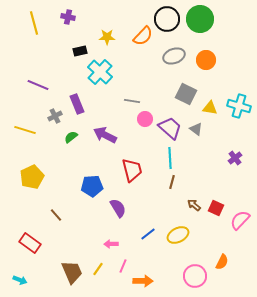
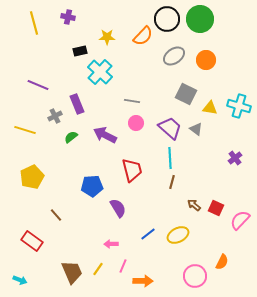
gray ellipse at (174, 56): rotated 15 degrees counterclockwise
pink circle at (145, 119): moved 9 px left, 4 px down
red rectangle at (30, 243): moved 2 px right, 2 px up
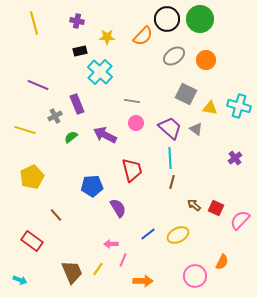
purple cross at (68, 17): moved 9 px right, 4 px down
pink line at (123, 266): moved 6 px up
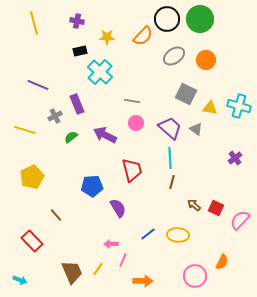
yellow ellipse at (178, 235): rotated 30 degrees clockwise
red rectangle at (32, 241): rotated 10 degrees clockwise
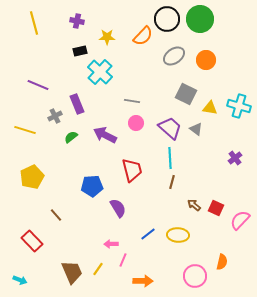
orange semicircle at (222, 262): rotated 14 degrees counterclockwise
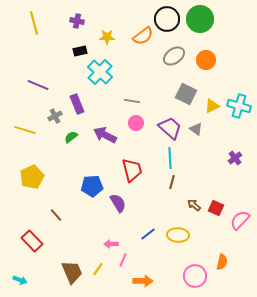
orange semicircle at (143, 36): rotated 10 degrees clockwise
yellow triangle at (210, 108): moved 2 px right, 2 px up; rotated 35 degrees counterclockwise
purple semicircle at (118, 208): moved 5 px up
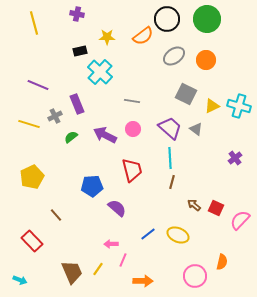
green circle at (200, 19): moved 7 px right
purple cross at (77, 21): moved 7 px up
pink circle at (136, 123): moved 3 px left, 6 px down
yellow line at (25, 130): moved 4 px right, 6 px up
purple semicircle at (118, 203): moved 1 px left, 5 px down; rotated 18 degrees counterclockwise
yellow ellipse at (178, 235): rotated 20 degrees clockwise
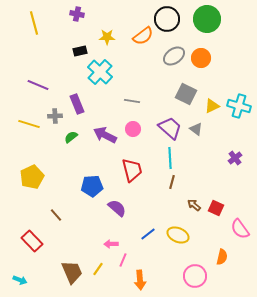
orange circle at (206, 60): moved 5 px left, 2 px up
gray cross at (55, 116): rotated 24 degrees clockwise
pink semicircle at (240, 220): moved 9 px down; rotated 80 degrees counterclockwise
orange semicircle at (222, 262): moved 5 px up
orange arrow at (143, 281): moved 3 px left, 1 px up; rotated 84 degrees clockwise
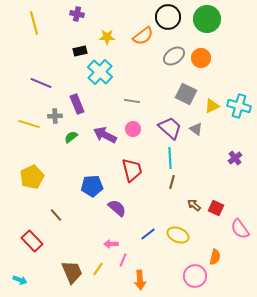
black circle at (167, 19): moved 1 px right, 2 px up
purple line at (38, 85): moved 3 px right, 2 px up
orange semicircle at (222, 257): moved 7 px left
